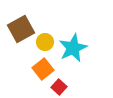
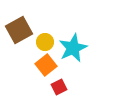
brown square: moved 2 px left, 1 px down
orange square: moved 3 px right, 4 px up
red square: rotated 21 degrees clockwise
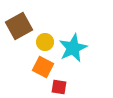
brown square: moved 4 px up
orange square: moved 3 px left, 2 px down; rotated 25 degrees counterclockwise
red square: rotated 35 degrees clockwise
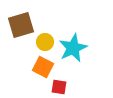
brown square: moved 2 px right, 1 px up; rotated 12 degrees clockwise
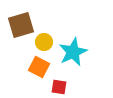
yellow circle: moved 1 px left
cyan star: moved 4 px down
orange square: moved 4 px left
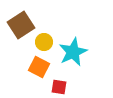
brown square: rotated 16 degrees counterclockwise
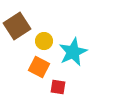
brown square: moved 4 px left, 1 px down
yellow circle: moved 1 px up
red square: moved 1 px left
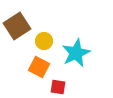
cyan star: moved 3 px right, 1 px down
